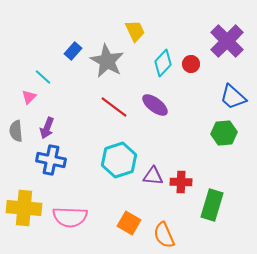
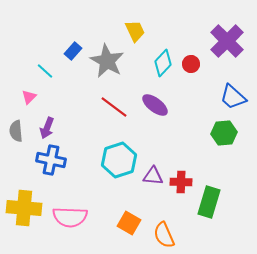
cyan line: moved 2 px right, 6 px up
green rectangle: moved 3 px left, 3 px up
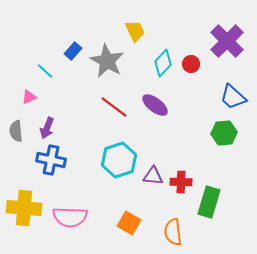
pink triangle: rotated 21 degrees clockwise
orange semicircle: moved 9 px right, 3 px up; rotated 16 degrees clockwise
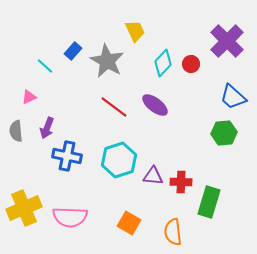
cyan line: moved 5 px up
blue cross: moved 16 px right, 4 px up
yellow cross: rotated 28 degrees counterclockwise
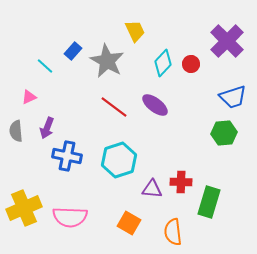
blue trapezoid: rotated 60 degrees counterclockwise
purple triangle: moved 1 px left, 13 px down
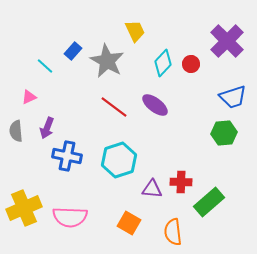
green rectangle: rotated 32 degrees clockwise
